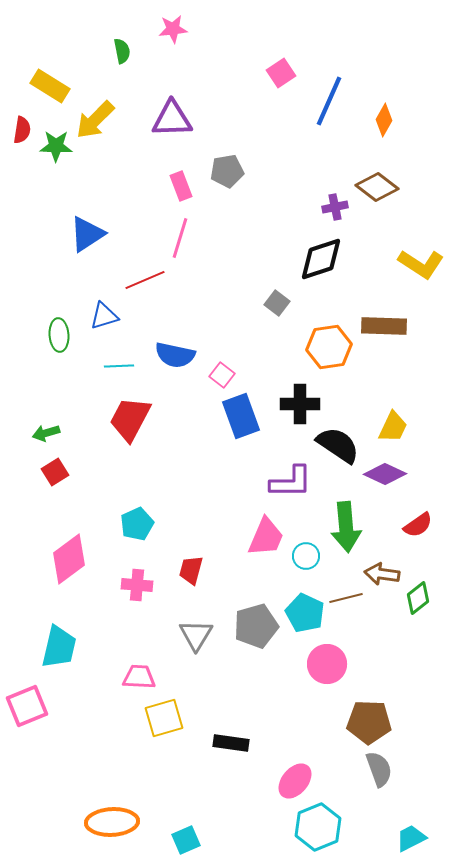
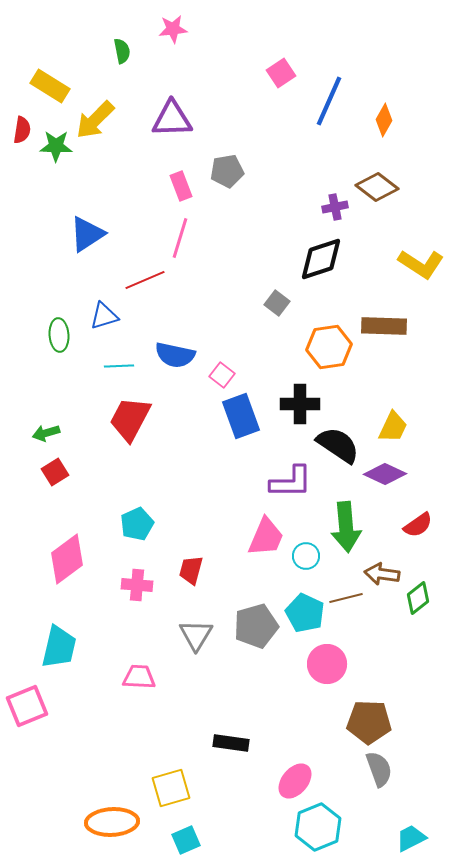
pink diamond at (69, 559): moved 2 px left
yellow square at (164, 718): moved 7 px right, 70 px down
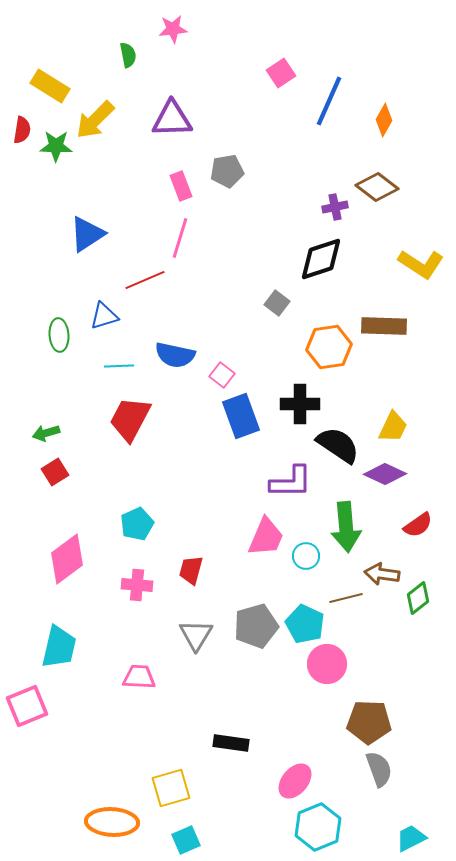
green semicircle at (122, 51): moved 6 px right, 4 px down
cyan pentagon at (305, 613): moved 11 px down
orange ellipse at (112, 822): rotated 6 degrees clockwise
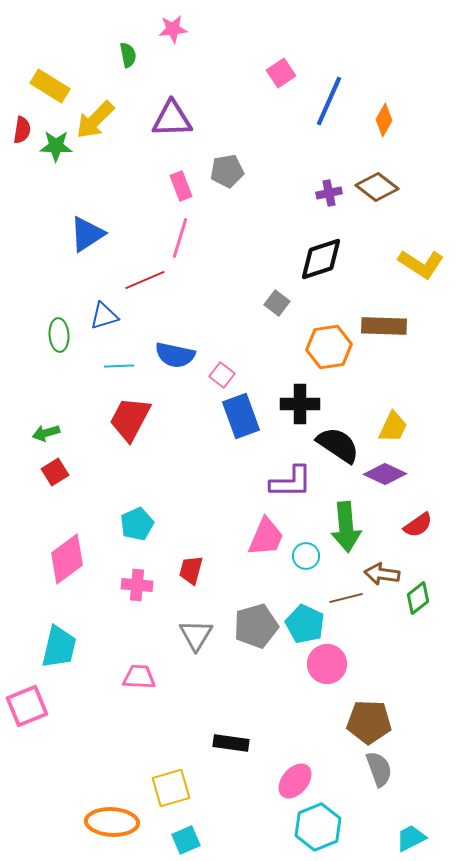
purple cross at (335, 207): moved 6 px left, 14 px up
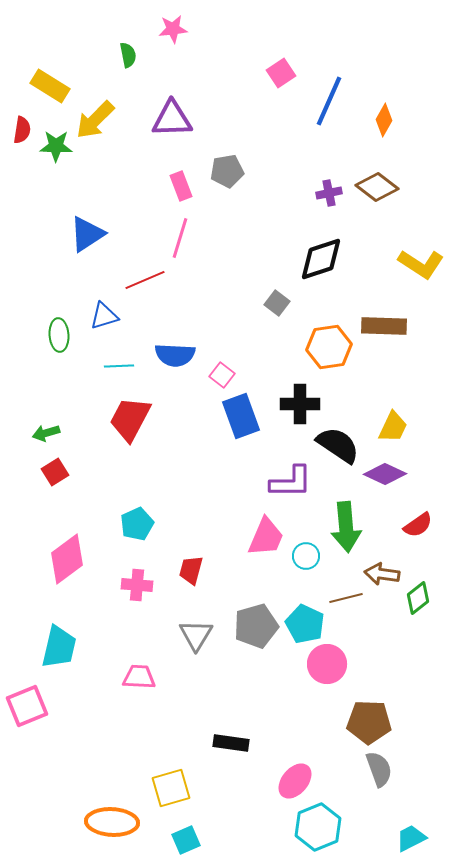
blue semicircle at (175, 355): rotated 9 degrees counterclockwise
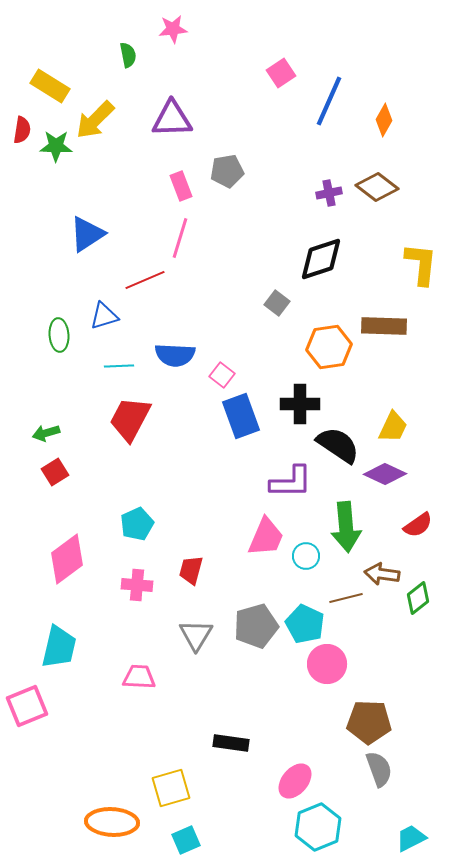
yellow L-shape at (421, 264): rotated 117 degrees counterclockwise
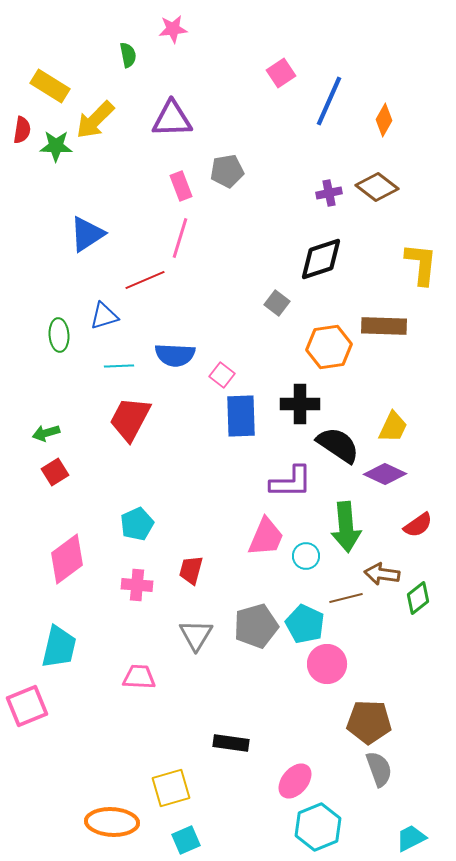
blue rectangle at (241, 416): rotated 18 degrees clockwise
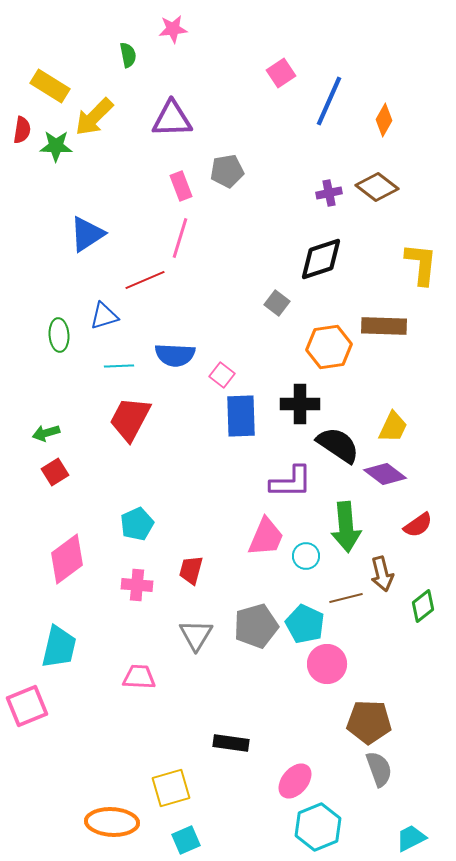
yellow arrow at (95, 120): moved 1 px left, 3 px up
purple diamond at (385, 474): rotated 12 degrees clockwise
brown arrow at (382, 574): rotated 112 degrees counterclockwise
green diamond at (418, 598): moved 5 px right, 8 px down
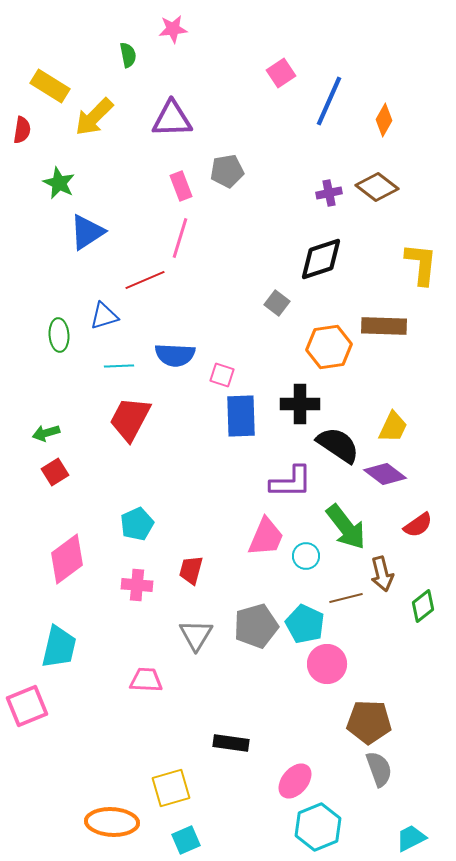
green star at (56, 146): moved 3 px right, 37 px down; rotated 24 degrees clockwise
blue triangle at (87, 234): moved 2 px up
pink square at (222, 375): rotated 20 degrees counterclockwise
green arrow at (346, 527): rotated 33 degrees counterclockwise
pink trapezoid at (139, 677): moved 7 px right, 3 px down
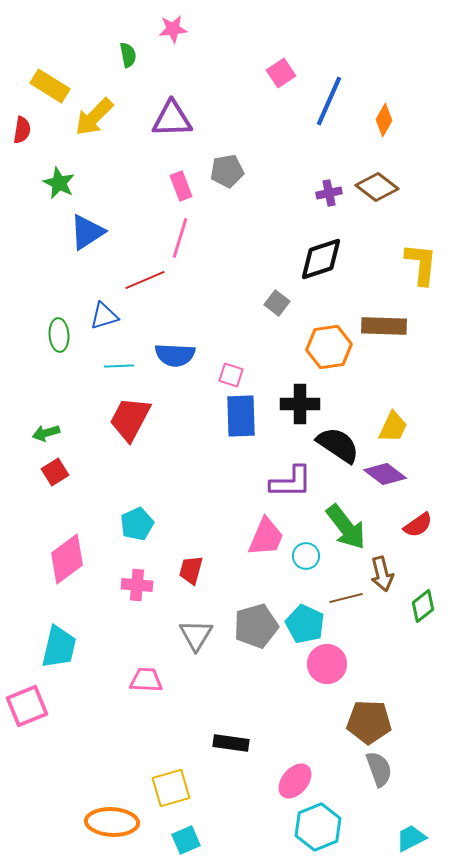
pink square at (222, 375): moved 9 px right
